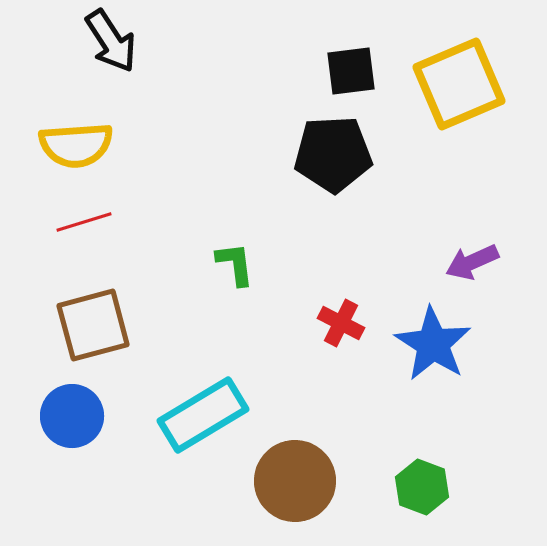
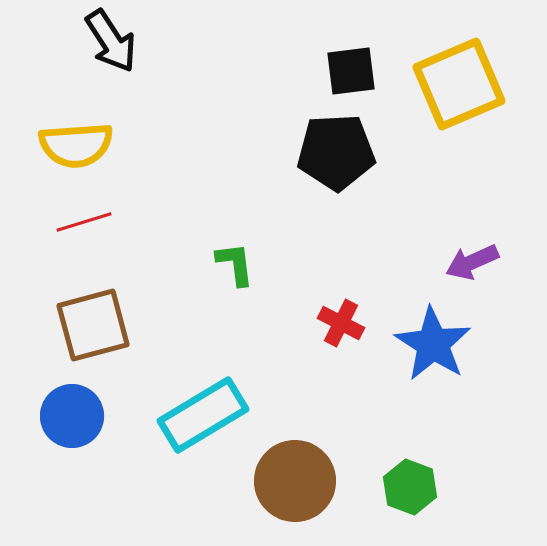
black pentagon: moved 3 px right, 2 px up
green hexagon: moved 12 px left
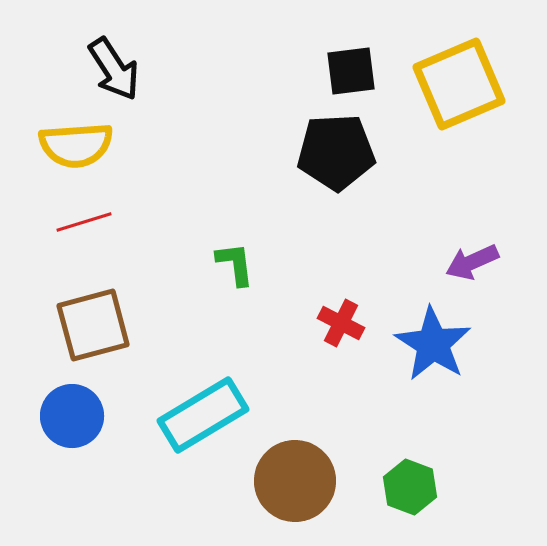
black arrow: moved 3 px right, 28 px down
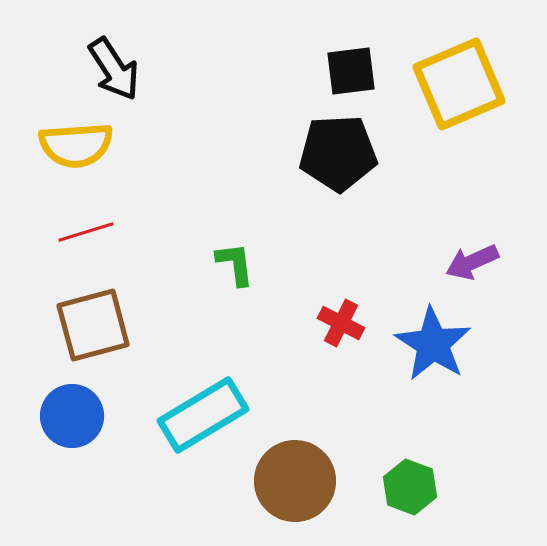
black pentagon: moved 2 px right, 1 px down
red line: moved 2 px right, 10 px down
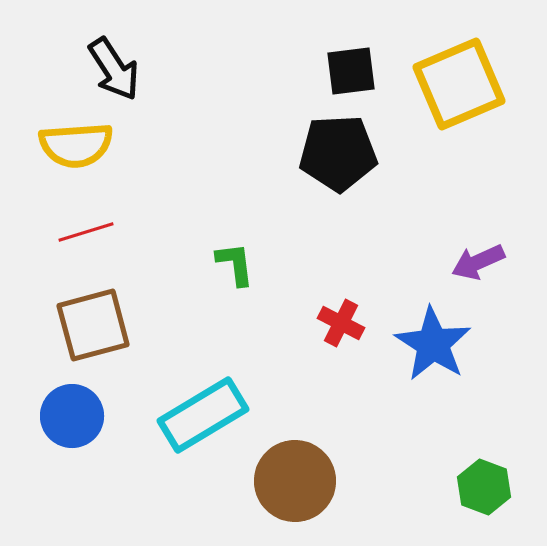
purple arrow: moved 6 px right
green hexagon: moved 74 px right
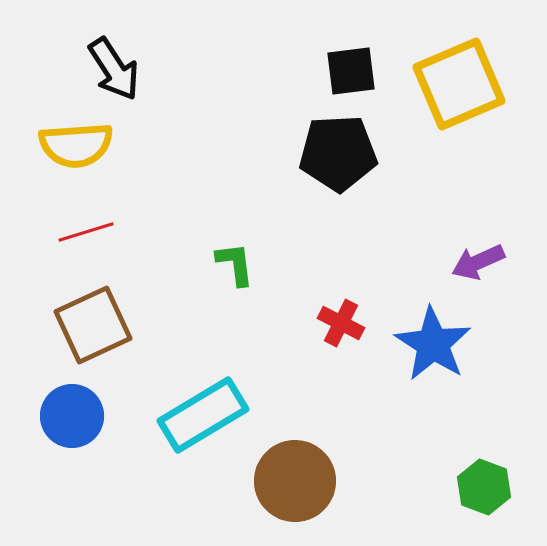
brown square: rotated 10 degrees counterclockwise
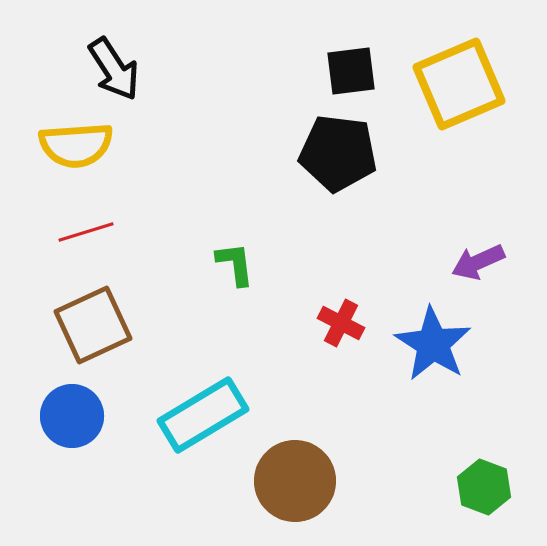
black pentagon: rotated 10 degrees clockwise
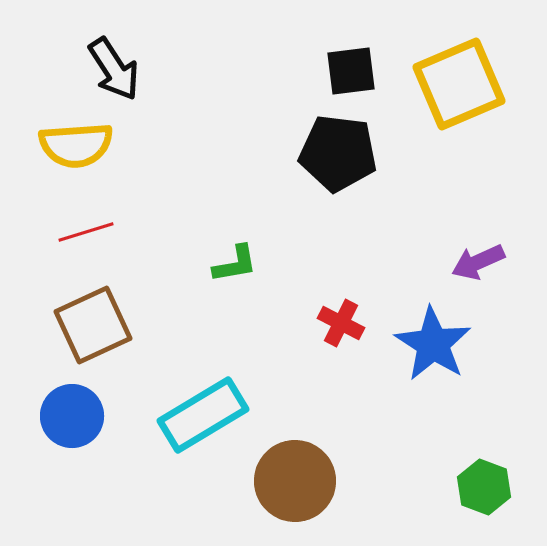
green L-shape: rotated 87 degrees clockwise
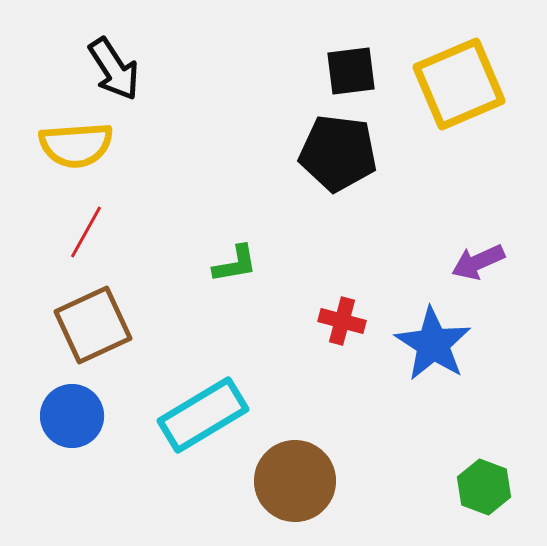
red line: rotated 44 degrees counterclockwise
red cross: moved 1 px right, 2 px up; rotated 12 degrees counterclockwise
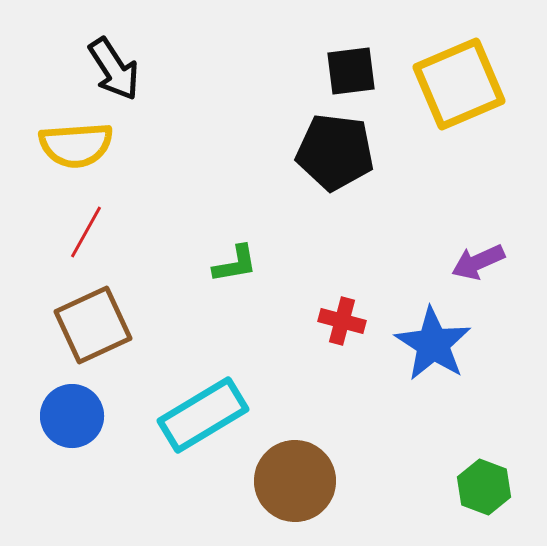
black pentagon: moved 3 px left, 1 px up
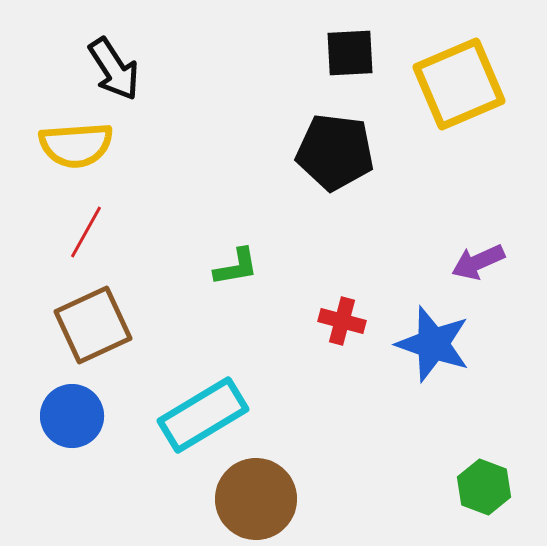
black square: moved 1 px left, 18 px up; rotated 4 degrees clockwise
green L-shape: moved 1 px right, 3 px down
blue star: rotated 14 degrees counterclockwise
brown circle: moved 39 px left, 18 px down
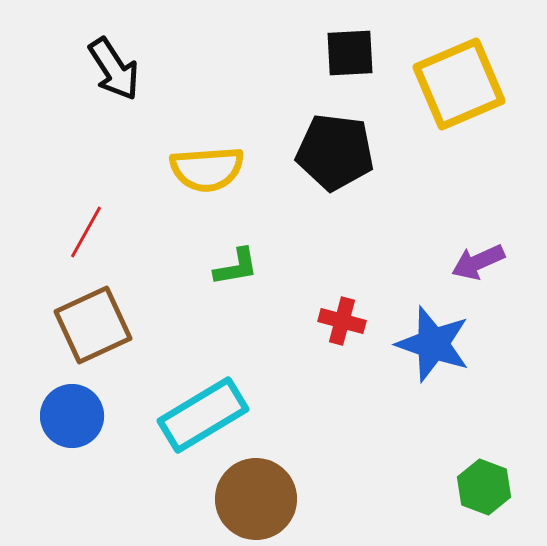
yellow semicircle: moved 131 px right, 24 px down
